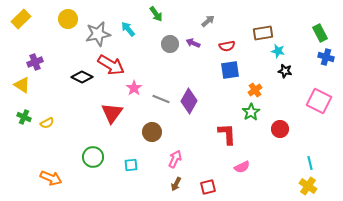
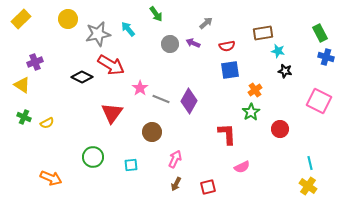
gray arrow: moved 2 px left, 2 px down
pink star: moved 6 px right
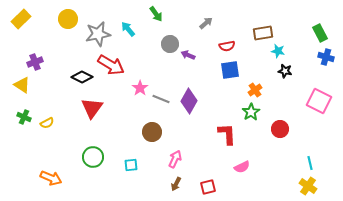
purple arrow: moved 5 px left, 12 px down
red triangle: moved 20 px left, 5 px up
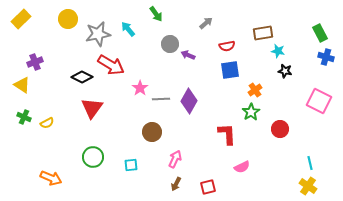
gray line: rotated 24 degrees counterclockwise
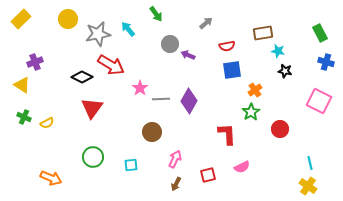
blue cross: moved 5 px down
blue square: moved 2 px right
red square: moved 12 px up
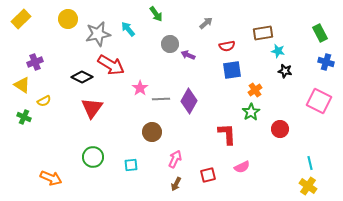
yellow semicircle: moved 3 px left, 22 px up
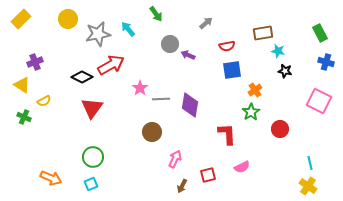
red arrow: rotated 60 degrees counterclockwise
purple diamond: moved 1 px right, 4 px down; rotated 20 degrees counterclockwise
cyan square: moved 40 px left, 19 px down; rotated 16 degrees counterclockwise
brown arrow: moved 6 px right, 2 px down
